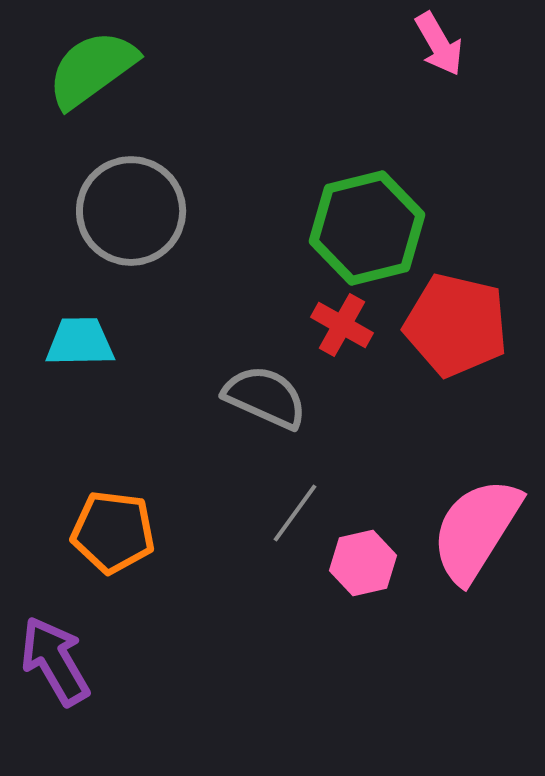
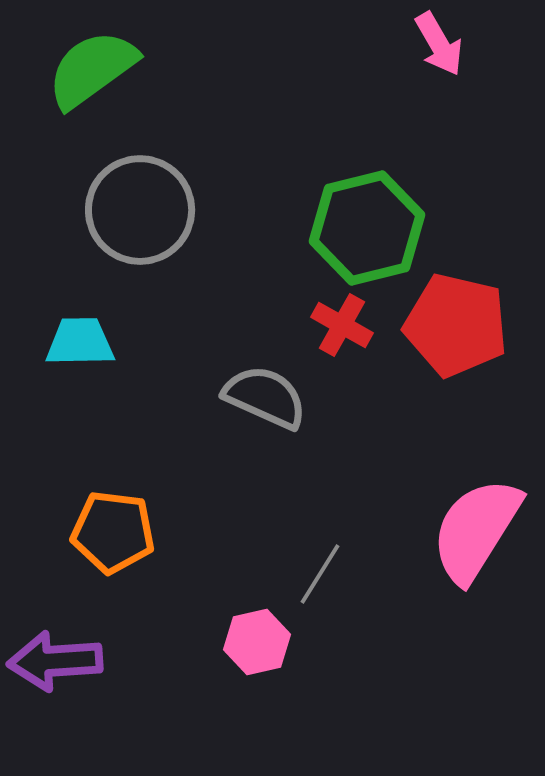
gray circle: moved 9 px right, 1 px up
gray line: moved 25 px right, 61 px down; rotated 4 degrees counterclockwise
pink hexagon: moved 106 px left, 79 px down
purple arrow: rotated 64 degrees counterclockwise
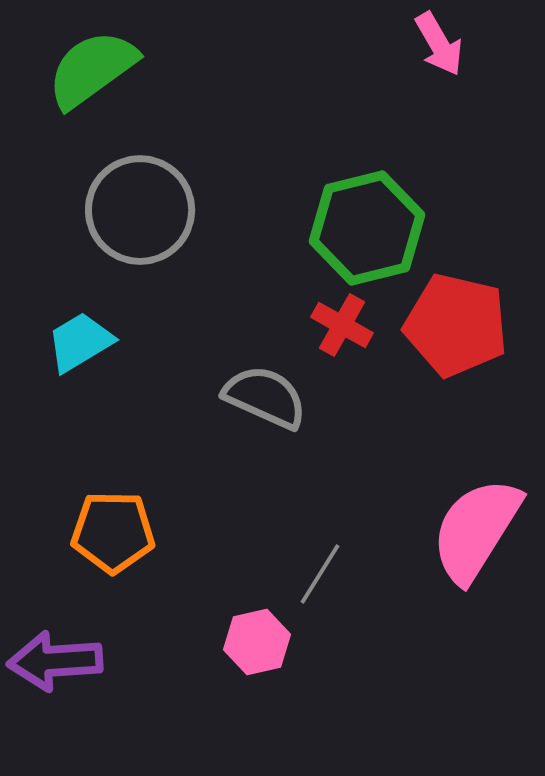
cyan trapezoid: rotated 30 degrees counterclockwise
orange pentagon: rotated 6 degrees counterclockwise
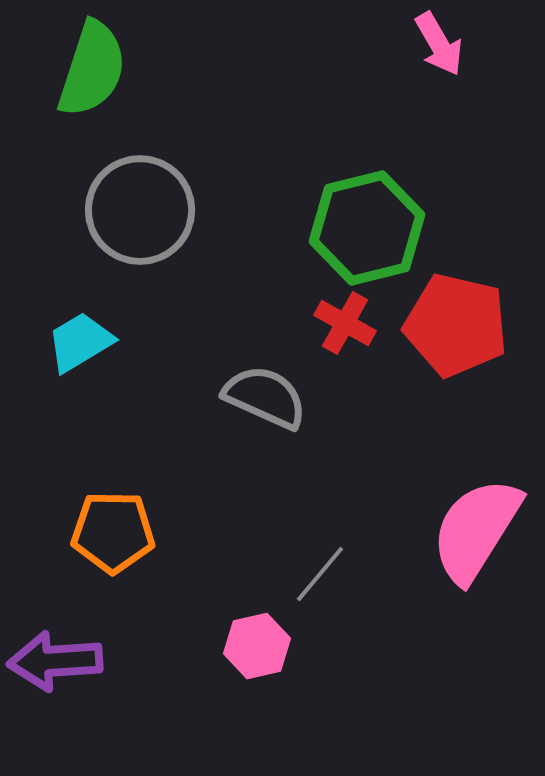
green semicircle: rotated 144 degrees clockwise
red cross: moved 3 px right, 2 px up
gray line: rotated 8 degrees clockwise
pink hexagon: moved 4 px down
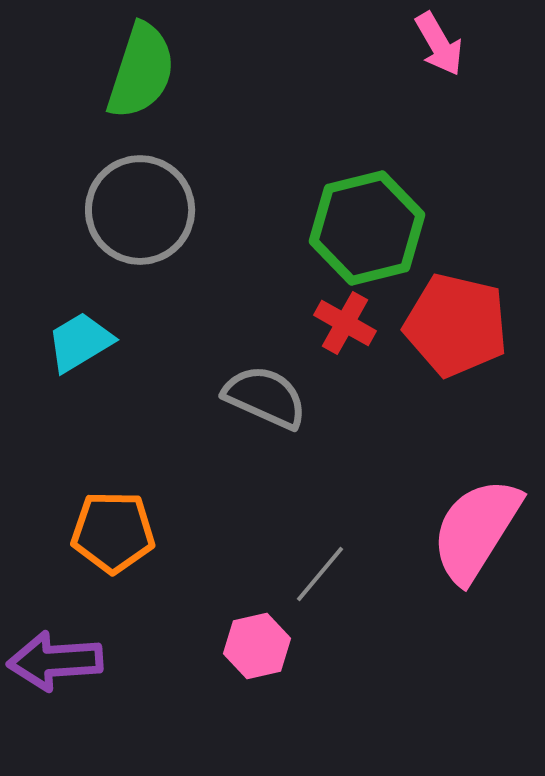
green semicircle: moved 49 px right, 2 px down
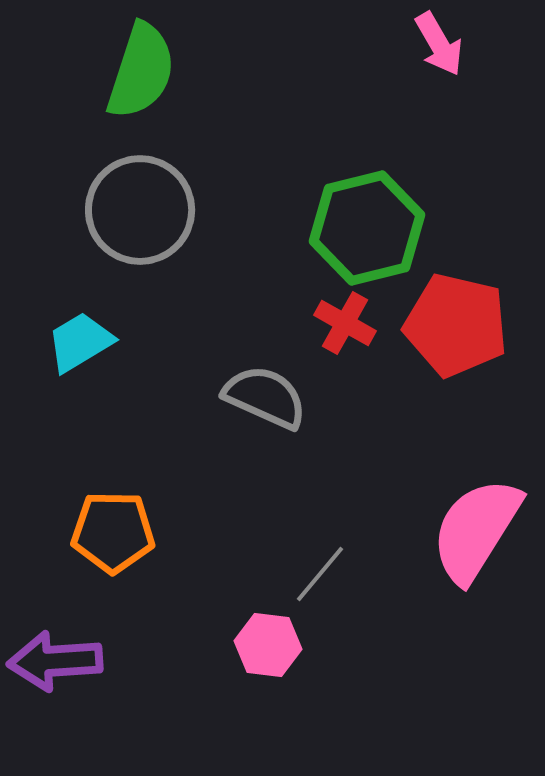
pink hexagon: moved 11 px right, 1 px up; rotated 20 degrees clockwise
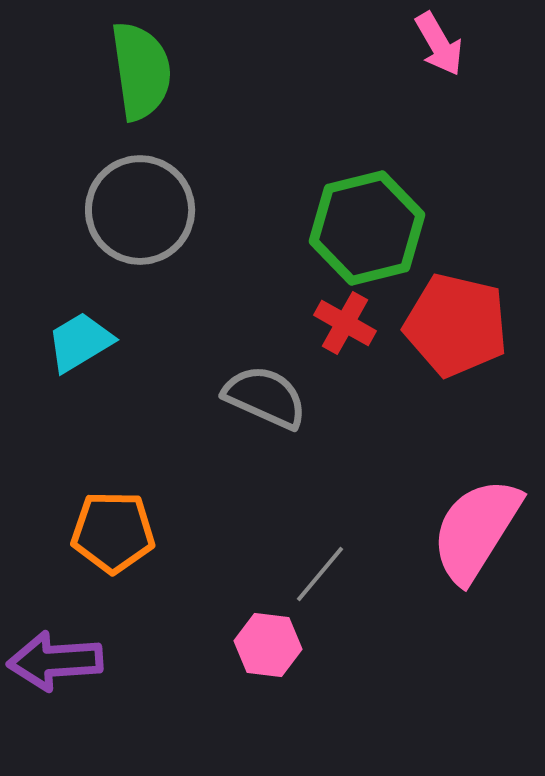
green semicircle: rotated 26 degrees counterclockwise
